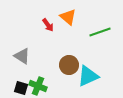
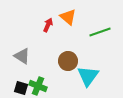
red arrow: rotated 120 degrees counterclockwise
brown circle: moved 1 px left, 4 px up
cyan triangle: rotated 30 degrees counterclockwise
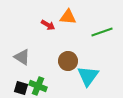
orange triangle: rotated 36 degrees counterclockwise
red arrow: rotated 96 degrees clockwise
green line: moved 2 px right
gray triangle: moved 1 px down
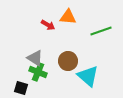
green line: moved 1 px left, 1 px up
gray triangle: moved 13 px right, 1 px down
cyan triangle: rotated 25 degrees counterclockwise
green cross: moved 14 px up
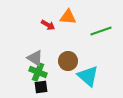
black square: moved 20 px right, 1 px up; rotated 24 degrees counterclockwise
